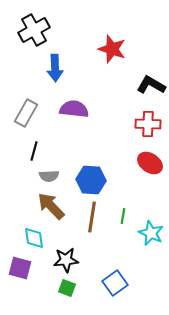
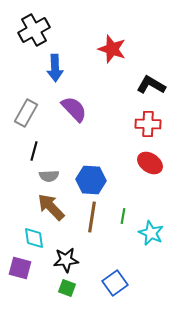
purple semicircle: rotated 40 degrees clockwise
brown arrow: moved 1 px down
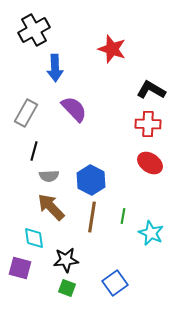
black L-shape: moved 5 px down
blue hexagon: rotated 24 degrees clockwise
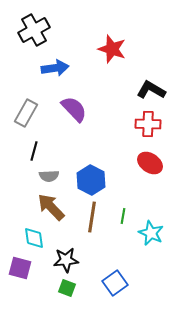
blue arrow: rotated 96 degrees counterclockwise
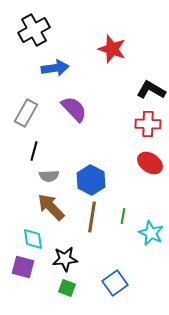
cyan diamond: moved 1 px left, 1 px down
black star: moved 1 px left, 1 px up
purple square: moved 3 px right, 1 px up
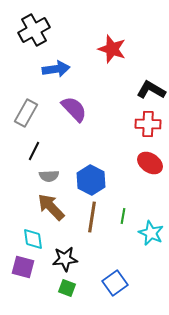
blue arrow: moved 1 px right, 1 px down
black line: rotated 12 degrees clockwise
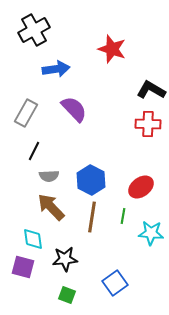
red ellipse: moved 9 px left, 24 px down; rotated 70 degrees counterclockwise
cyan star: rotated 20 degrees counterclockwise
green square: moved 7 px down
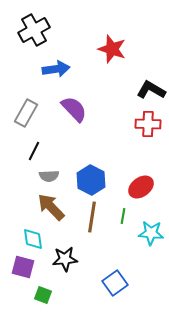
green square: moved 24 px left
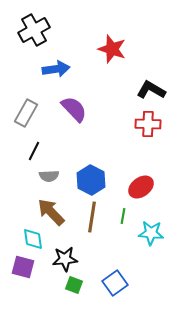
brown arrow: moved 5 px down
green square: moved 31 px right, 10 px up
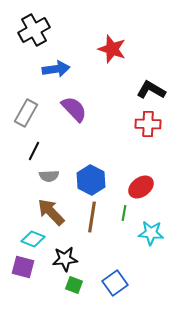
green line: moved 1 px right, 3 px up
cyan diamond: rotated 60 degrees counterclockwise
